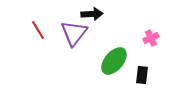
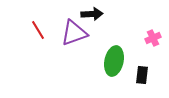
purple triangle: rotated 32 degrees clockwise
pink cross: moved 2 px right
green ellipse: rotated 28 degrees counterclockwise
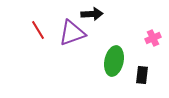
purple triangle: moved 2 px left
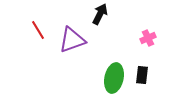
black arrow: moved 8 px right; rotated 60 degrees counterclockwise
purple triangle: moved 7 px down
pink cross: moved 5 px left
green ellipse: moved 17 px down
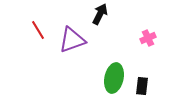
black rectangle: moved 11 px down
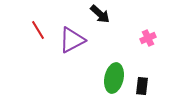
black arrow: rotated 105 degrees clockwise
purple triangle: rotated 8 degrees counterclockwise
